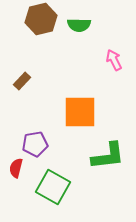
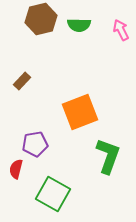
pink arrow: moved 7 px right, 30 px up
orange square: rotated 21 degrees counterclockwise
green L-shape: rotated 63 degrees counterclockwise
red semicircle: moved 1 px down
green square: moved 7 px down
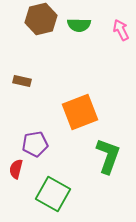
brown rectangle: rotated 60 degrees clockwise
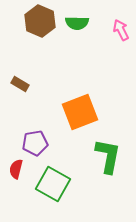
brown hexagon: moved 1 px left, 2 px down; rotated 24 degrees counterclockwise
green semicircle: moved 2 px left, 2 px up
brown rectangle: moved 2 px left, 3 px down; rotated 18 degrees clockwise
purple pentagon: moved 1 px up
green L-shape: rotated 9 degrees counterclockwise
green square: moved 10 px up
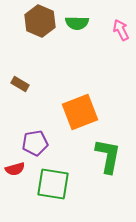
red semicircle: moved 1 px left; rotated 120 degrees counterclockwise
green square: rotated 20 degrees counterclockwise
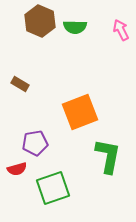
green semicircle: moved 2 px left, 4 px down
red semicircle: moved 2 px right
green square: moved 4 px down; rotated 28 degrees counterclockwise
